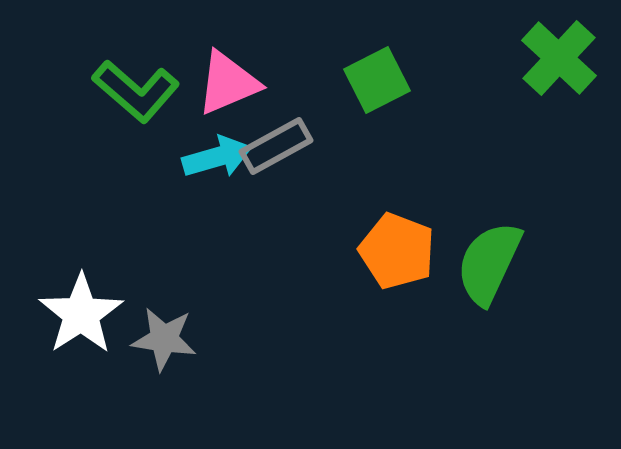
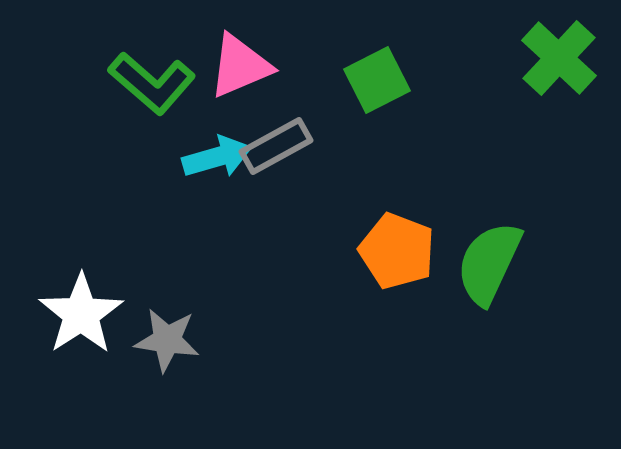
pink triangle: moved 12 px right, 17 px up
green L-shape: moved 16 px right, 8 px up
gray star: moved 3 px right, 1 px down
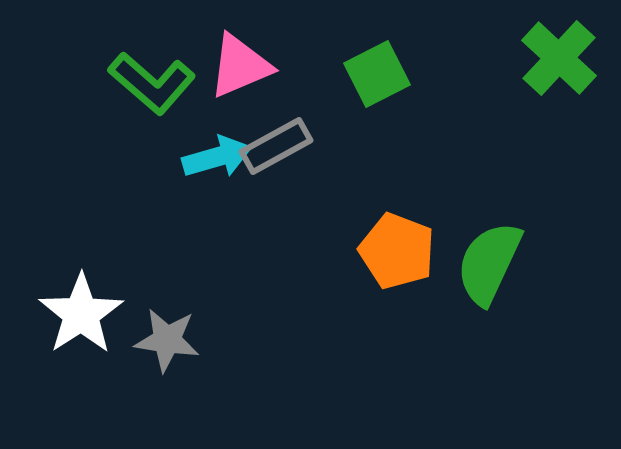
green square: moved 6 px up
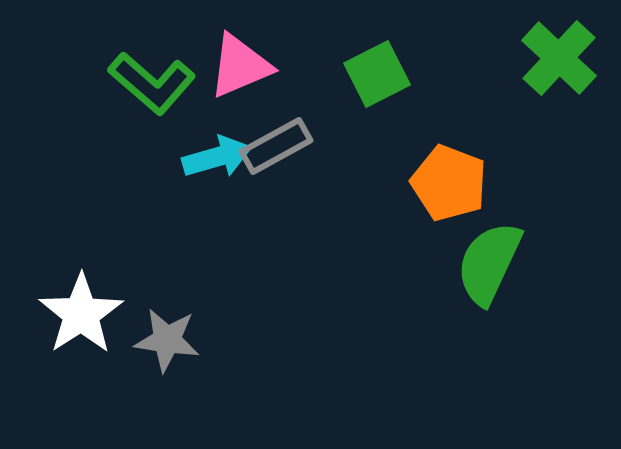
orange pentagon: moved 52 px right, 68 px up
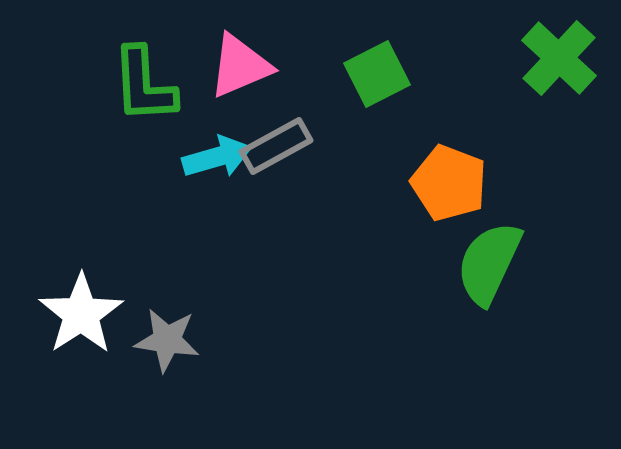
green L-shape: moved 8 px left, 2 px down; rotated 46 degrees clockwise
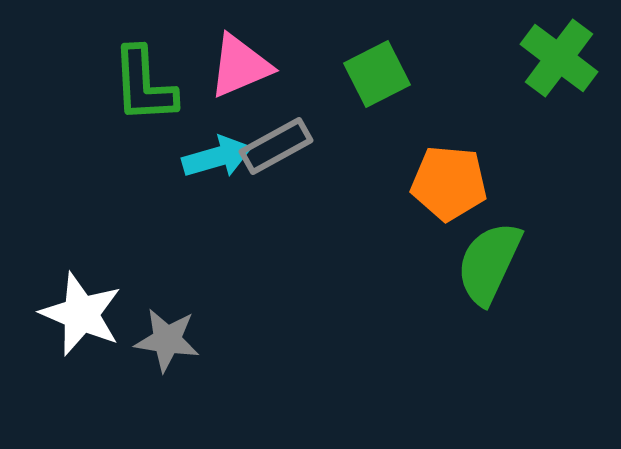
green cross: rotated 6 degrees counterclockwise
orange pentagon: rotated 16 degrees counterclockwise
white star: rotated 16 degrees counterclockwise
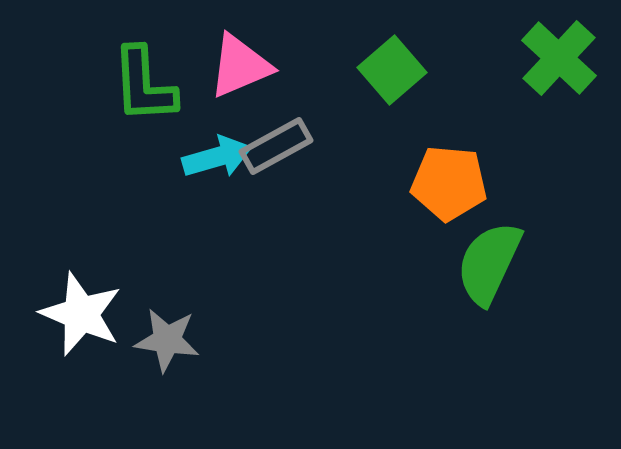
green cross: rotated 6 degrees clockwise
green square: moved 15 px right, 4 px up; rotated 14 degrees counterclockwise
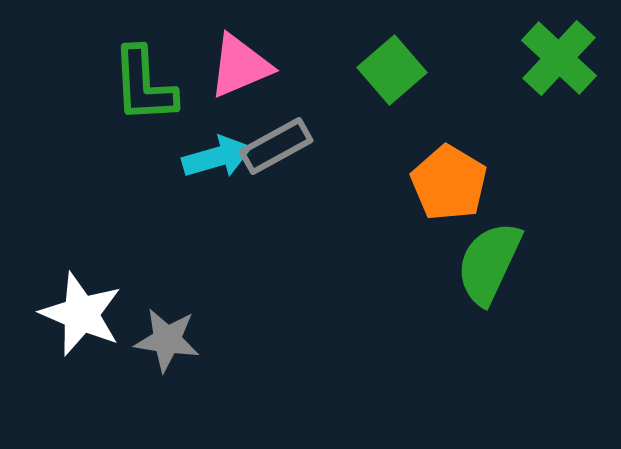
orange pentagon: rotated 26 degrees clockwise
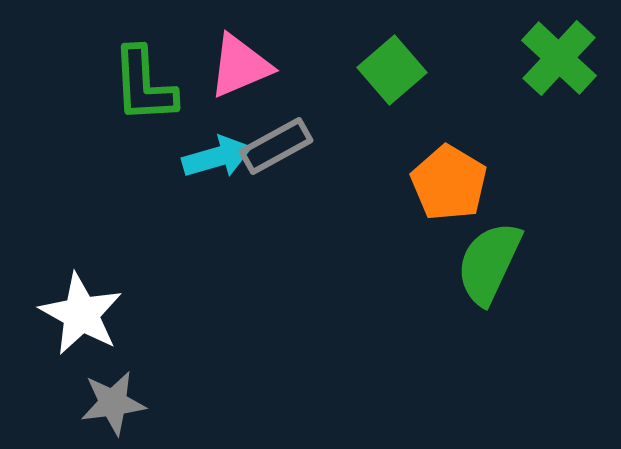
white star: rotated 6 degrees clockwise
gray star: moved 54 px left, 63 px down; rotated 16 degrees counterclockwise
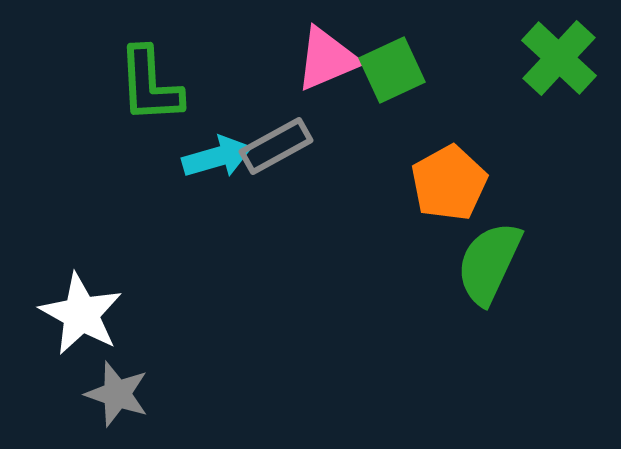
pink triangle: moved 87 px right, 7 px up
green square: rotated 16 degrees clockwise
green L-shape: moved 6 px right
orange pentagon: rotated 12 degrees clockwise
gray star: moved 4 px right, 9 px up; rotated 26 degrees clockwise
